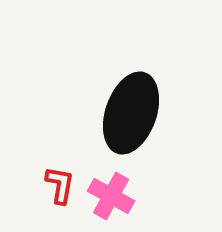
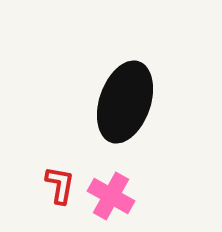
black ellipse: moved 6 px left, 11 px up
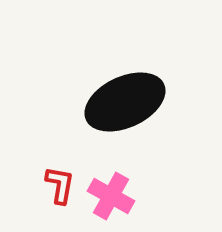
black ellipse: rotated 46 degrees clockwise
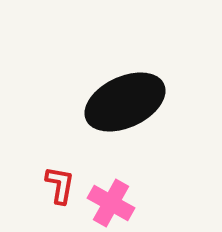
pink cross: moved 7 px down
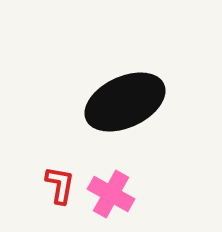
pink cross: moved 9 px up
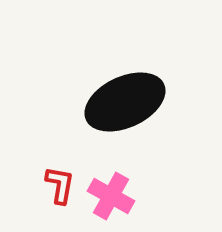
pink cross: moved 2 px down
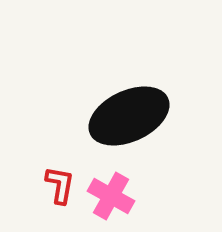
black ellipse: moved 4 px right, 14 px down
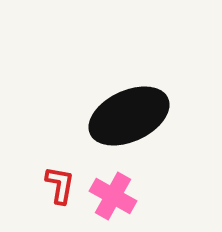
pink cross: moved 2 px right
